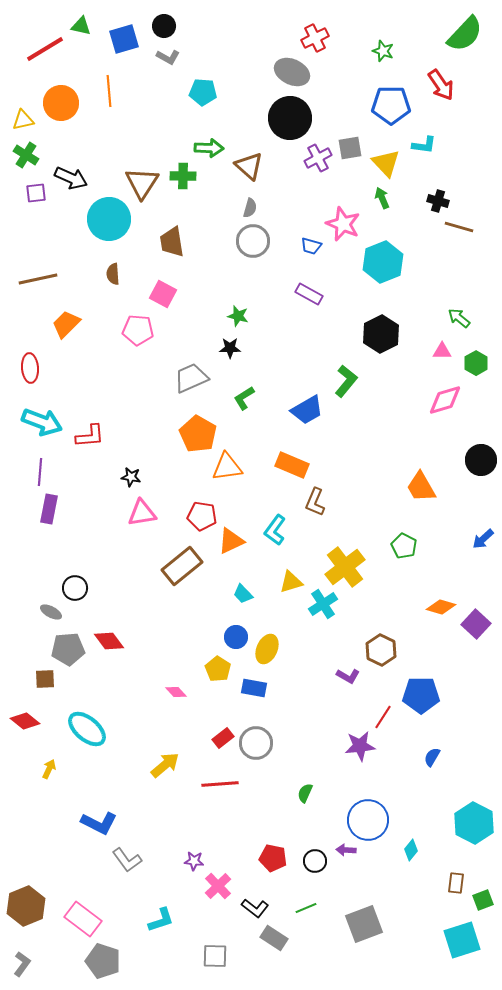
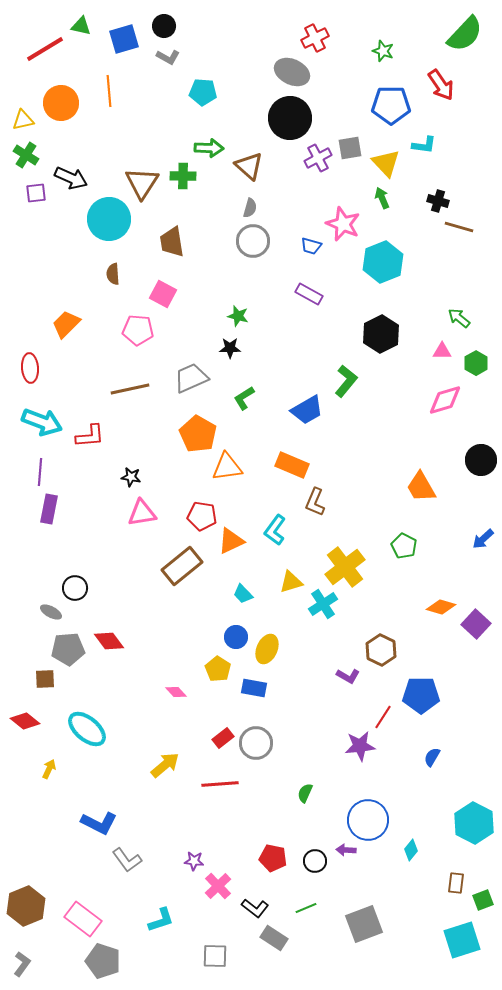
brown line at (38, 279): moved 92 px right, 110 px down
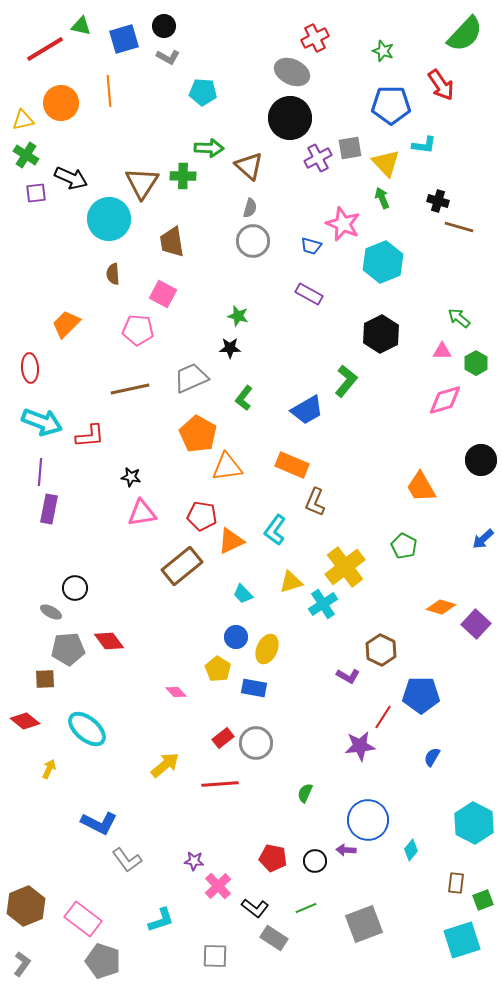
green L-shape at (244, 398): rotated 20 degrees counterclockwise
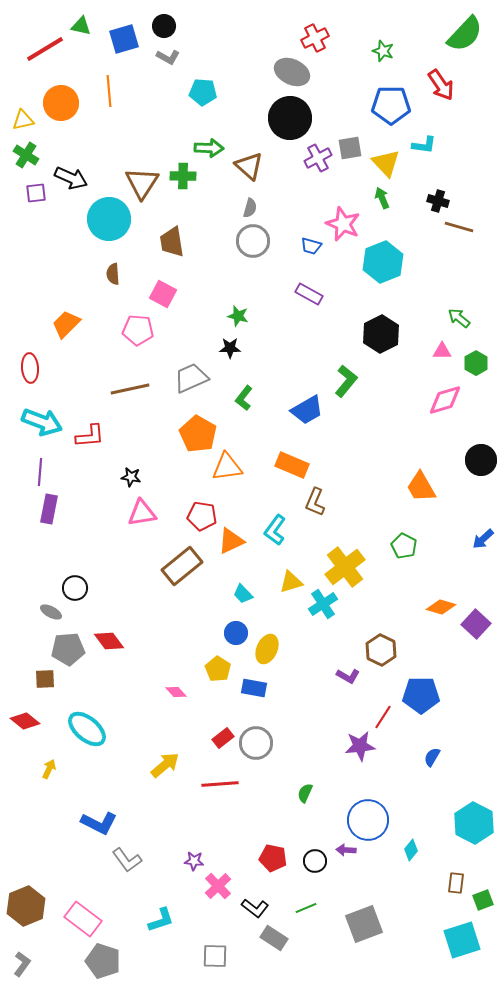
blue circle at (236, 637): moved 4 px up
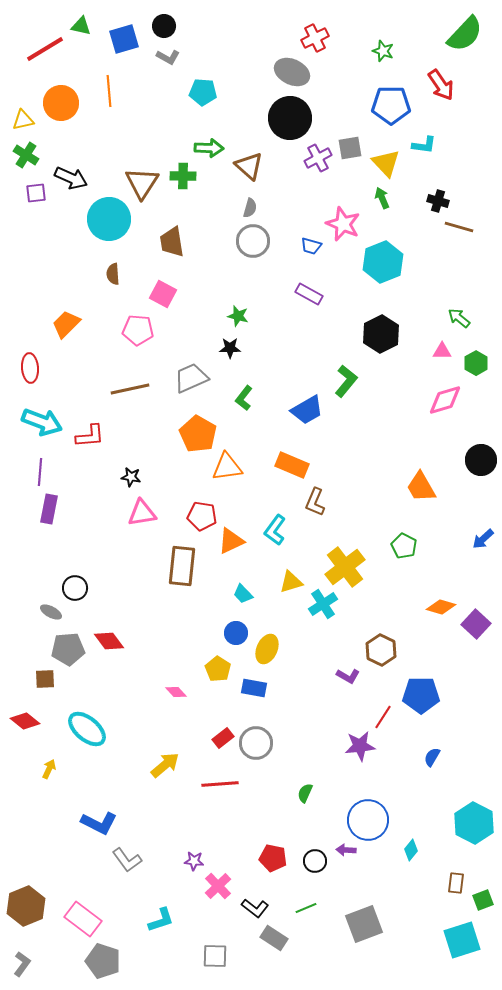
brown rectangle at (182, 566): rotated 45 degrees counterclockwise
